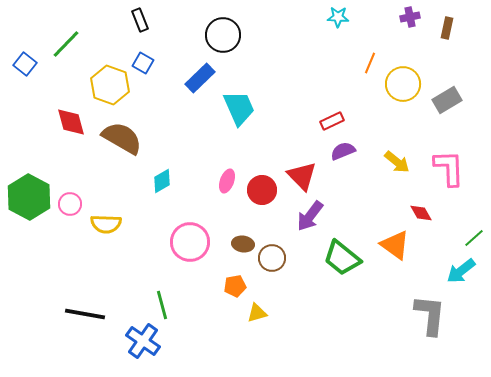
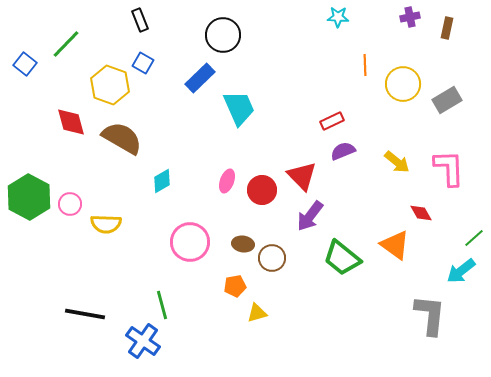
orange line at (370, 63): moved 5 px left, 2 px down; rotated 25 degrees counterclockwise
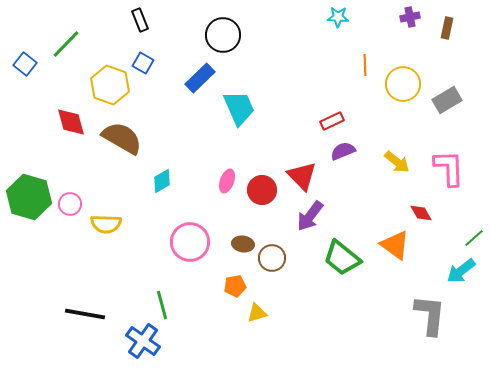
green hexagon at (29, 197): rotated 12 degrees counterclockwise
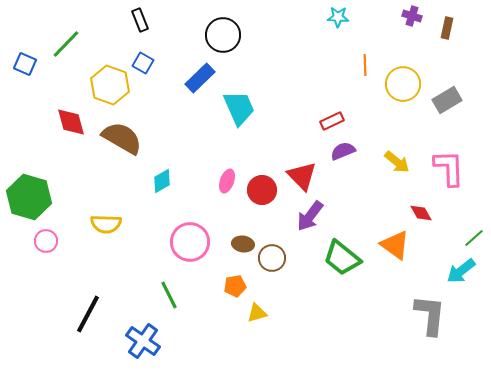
purple cross at (410, 17): moved 2 px right, 1 px up; rotated 30 degrees clockwise
blue square at (25, 64): rotated 15 degrees counterclockwise
pink circle at (70, 204): moved 24 px left, 37 px down
green line at (162, 305): moved 7 px right, 10 px up; rotated 12 degrees counterclockwise
black line at (85, 314): moved 3 px right; rotated 72 degrees counterclockwise
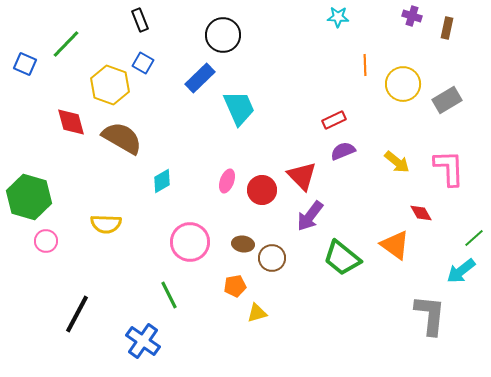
red rectangle at (332, 121): moved 2 px right, 1 px up
black line at (88, 314): moved 11 px left
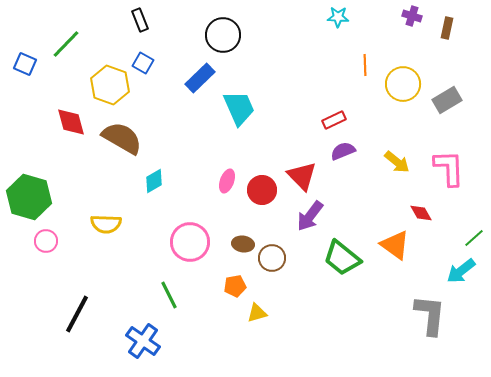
cyan diamond at (162, 181): moved 8 px left
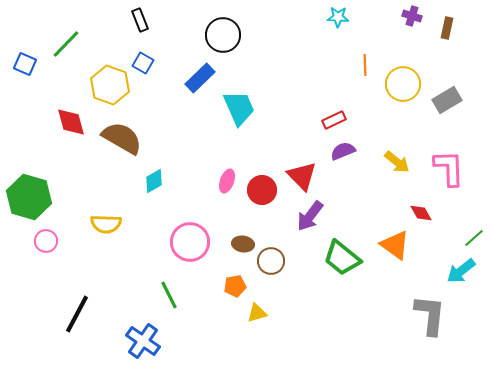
brown circle at (272, 258): moved 1 px left, 3 px down
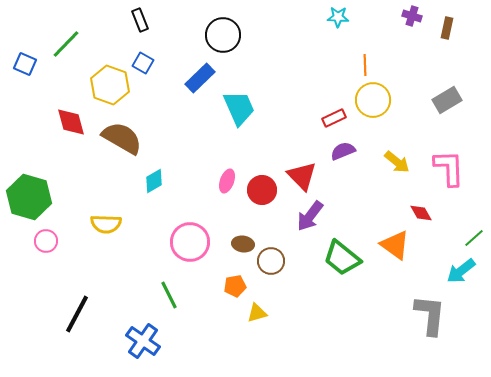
yellow circle at (403, 84): moved 30 px left, 16 px down
red rectangle at (334, 120): moved 2 px up
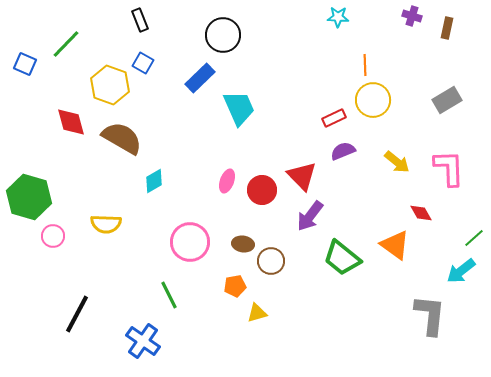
pink circle at (46, 241): moved 7 px right, 5 px up
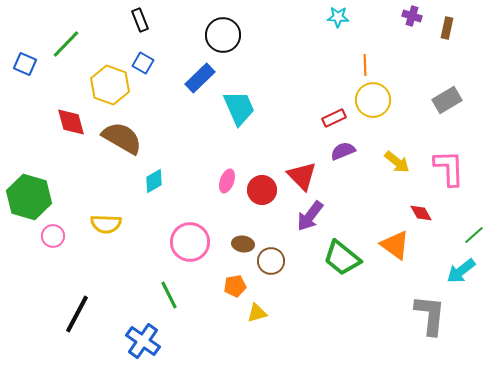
green line at (474, 238): moved 3 px up
